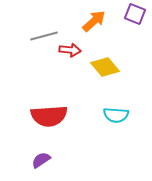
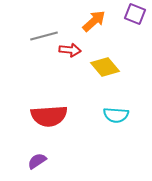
purple semicircle: moved 4 px left, 1 px down
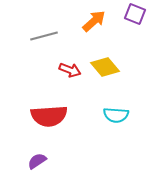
red arrow: moved 20 px down; rotated 15 degrees clockwise
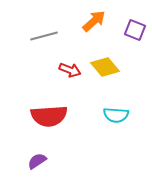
purple square: moved 16 px down
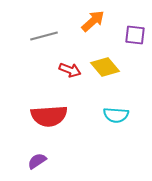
orange arrow: moved 1 px left
purple square: moved 5 px down; rotated 15 degrees counterclockwise
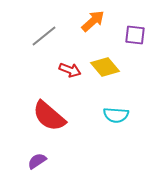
gray line: rotated 24 degrees counterclockwise
red semicircle: rotated 45 degrees clockwise
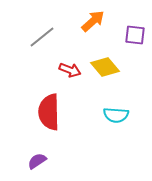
gray line: moved 2 px left, 1 px down
red semicircle: moved 4 px up; rotated 48 degrees clockwise
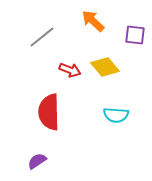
orange arrow: rotated 95 degrees counterclockwise
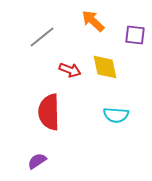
yellow diamond: rotated 28 degrees clockwise
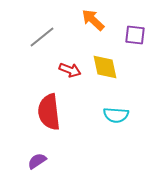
orange arrow: moved 1 px up
red semicircle: rotated 6 degrees counterclockwise
